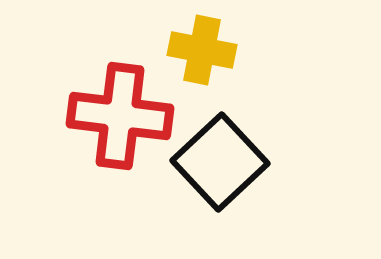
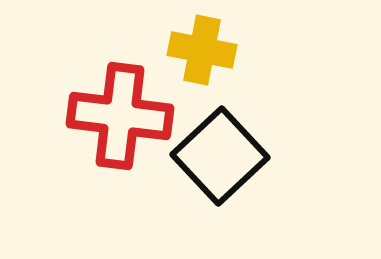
black square: moved 6 px up
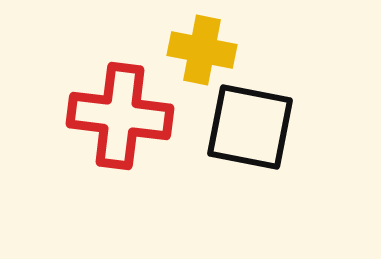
black square: moved 30 px right, 29 px up; rotated 36 degrees counterclockwise
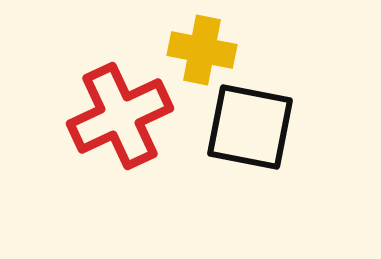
red cross: rotated 32 degrees counterclockwise
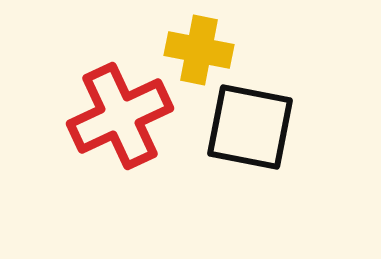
yellow cross: moved 3 px left
